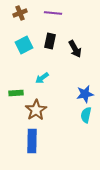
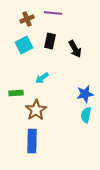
brown cross: moved 7 px right, 6 px down
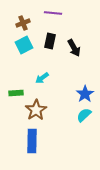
brown cross: moved 4 px left, 4 px down
black arrow: moved 1 px left, 1 px up
blue star: rotated 24 degrees counterclockwise
cyan semicircle: moved 2 px left; rotated 35 degrees clockwise
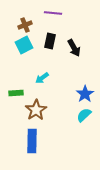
brown cross: moved 2 px right, 2 px down
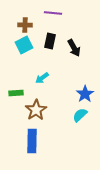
brown cross: rotated 24 degrees clockwise
cyan semicircle: moved 4 px left
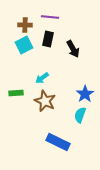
purple line: moved 3 px left, 4 px down
black rectangle: moved 2 px left, 2 px up
black arrow: moved 1 px left, 1 px down
brown star: moved 9 px right, 9 px up; rotated 15 degrees counterclockwise
cyan semicircle: rotated 28 degrees counterclockwise
blue rectangle: moved 26 px right, 1 px down; rotated 65 degrees counterclockwise
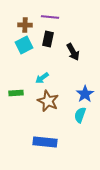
black arrow: moved 3 px down
brown star: moved 3 px right
blue rectangle: moved 13 px left; rotated 20 degrees counterclockwise
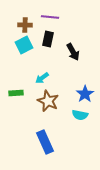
cyan semicircle: rotated 98 degrees counterclockwise
blue rectangle: rotated 60 degrees clockwise
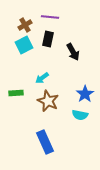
brown cross: rotated 32 degrees counterclockwise
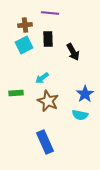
purple line: moved 4 px up
brown cross: rotated 24 degrees clockwise
black rectangle: rotated 14 degrees counterclockwise
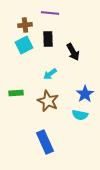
cyan arrow: moved 8 px right, 4 px up
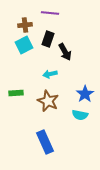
black rectangle: rotated 21 degrees clockwise
black arrow: moved 8 px left
cyan arrow: rotated 24 degrees clockwise
